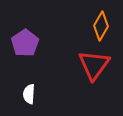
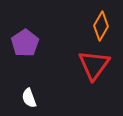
white semicircle: moved 4 px down; rotated 24 degrees counterclockwise
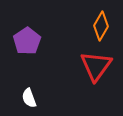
purple pentagon: moved 2 px right, 2 px up
red triangle: moved 2 px right, 1 px down
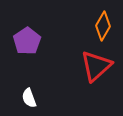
orange diamond: moved 2 px right
red triangle: rotated 12 degrees clockwise
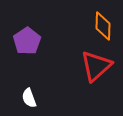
orange diamond: rotated 28 degrees counterclockwise
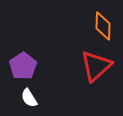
purple pentagon: moved 4 px left, 25 px down
white semicircle: rotated 12 degrees counterclockwise
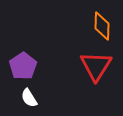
orange diamond: moved 1 px left
red triangle: rotated 16 degrees counterclockwise
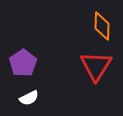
purple pentagon: moved 3 px up
white semicircle: rotated 84 degrees counterclockwise
